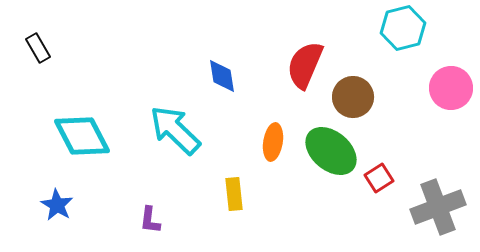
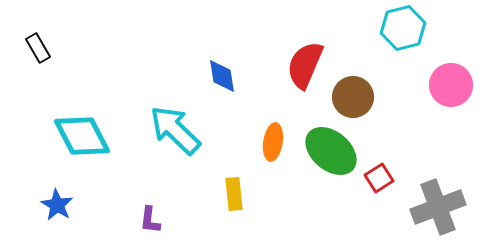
pink circle: moved 3 px up
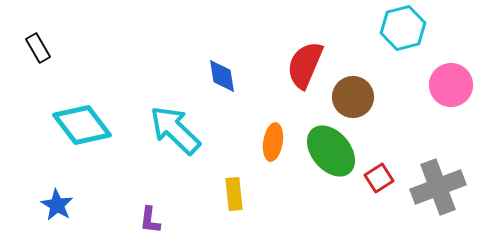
cyan diamond: moved 11 px up; rotated 10 degrees counterclockwise
green ellipse: rotated 10 degrees clockwise
gray cross: moved 20 px up
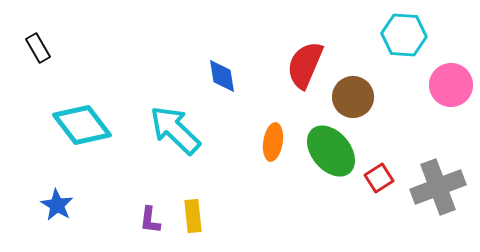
cyan hexagon: moved 1 px right, 7 px down; rotated 18 degrees clockwise
yellow rectangle: moved 41 px left, 22 px down
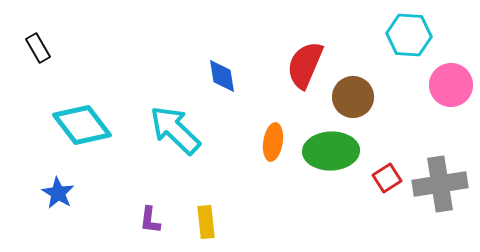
cyan hexagon: moved 5 px right
green ellipse: rotated 52 degrees counterclockwise
red square: moved 8 px right
gray cross: moved 2 px right, 3 px up; rotated 12 degrees clockwise
blue star: moved 1 px right, 12 px up
yellow rectangle: moved 13 px right, 6 px down
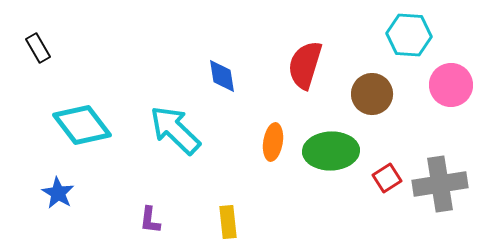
red semicircle: rotated 6 degrees counterclockwise
brown circle: moved 19 px right, 3 px up
yellow rectangle: moved 22 px right
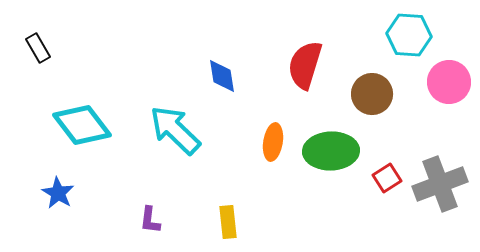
pink circle: moved 2 px left, 3 px up
gray cross: rotated 12 degrees counterclockwise
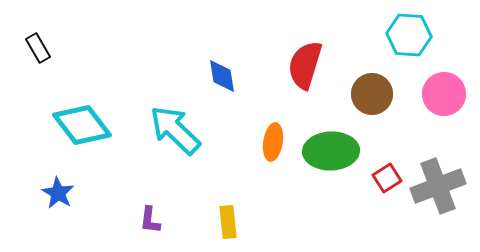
pink circle: moved 5 px left, 12 px down
gray cross: moved 2 px left, 2 px down
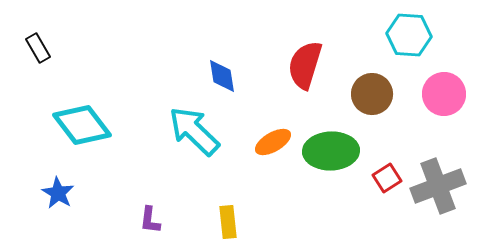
cyan arrow: moved 19 px right, 1 px down
orange ellipse: rotated 51 degrees clockwise
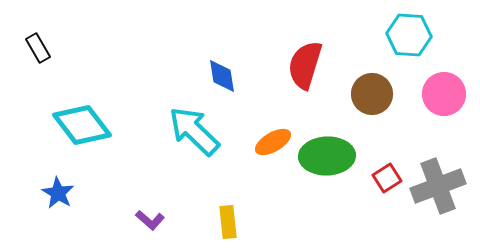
green ellipse: moved 4 px left, 5 px down
purple L-shape: rotated 56 degrees counterclockwise
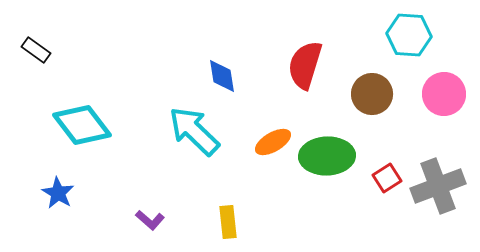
black rectangle: moved 2 px left, 2 px down; rotated 24 degrees counterclockwise
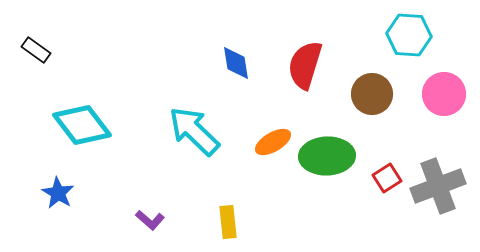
blue diamond: moved 14 px right, 13 px up
